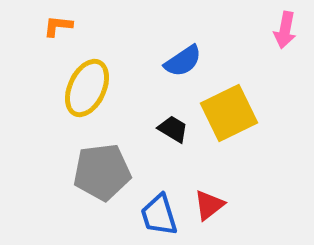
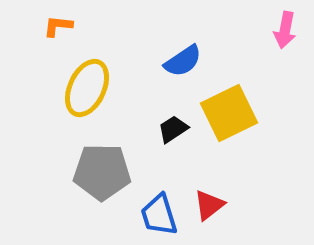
black trapezoid: rotated 64 degrees counterclockwise
gray pentagon: rotated 8 degrees clockwise
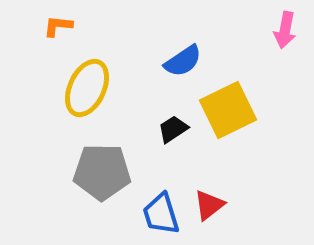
yellow square: moved 1 px left, 3 px up
blue trapezoid: moved 2 px right, 1 px up
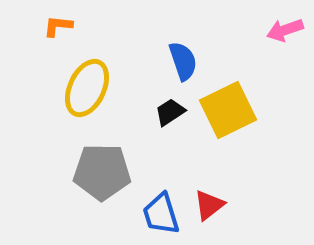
pink arrow: rotated 60 degrees clockwise
blue semicircle: rotated 75 degrees counterclockwise
black trapezoid: moved 3 px left, 17 px up
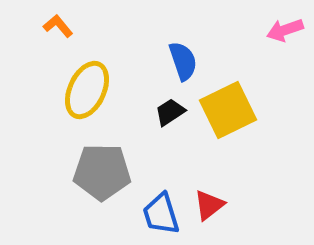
orange L-shape: rotated 44 degrees clockwise
yellow ellipse: moved 2 px down
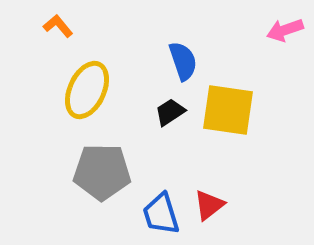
yellow square: rotated 34 degrees clockwise
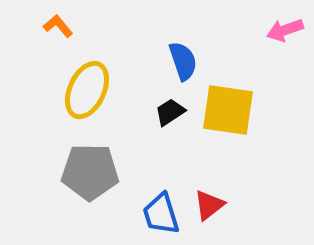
gray pentagon: moved 12 px left
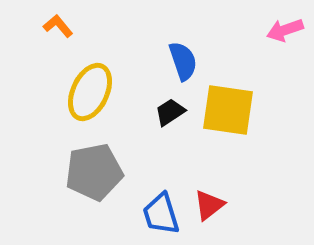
yellow ellipse: moved 3 px right, 2 px down
gray pentagon: moved 4 px right; rotated 12 degrees counterclockwise
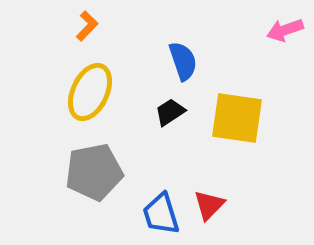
orange L-shape: moved 29 px right; rotated 84 degrees clockwise
yellow square: moved 9 px right, 8 px down
red triangle: rotated 8 degrees counterclockwise
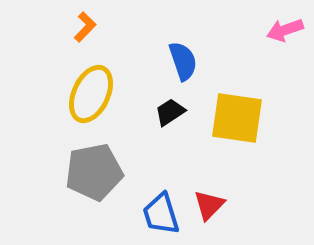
orange L-shape: moved 2 px left, 1 px down
yellow ellipse: moved 1 px right, 2 px down
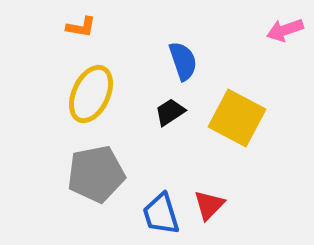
orange L-shape: moved 4 px left; rotated 56 degrees clockwise
yellow square: rotated 20 degrees clockwise
gray pentagon: moved 2 px right, 2 px down
